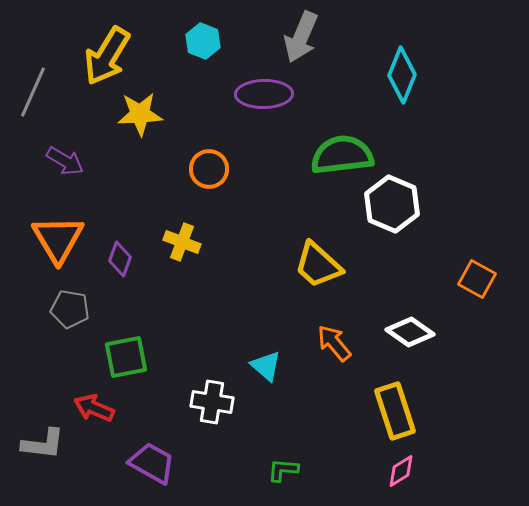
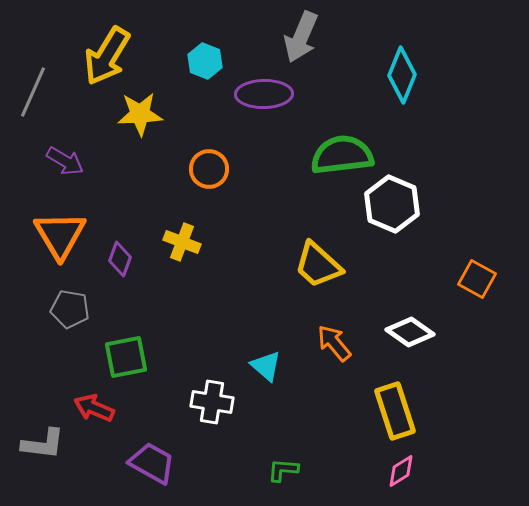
cyan hexagon: moved 2 px right, 20 px down
orange triangle: moved 2 px right, 4 px up
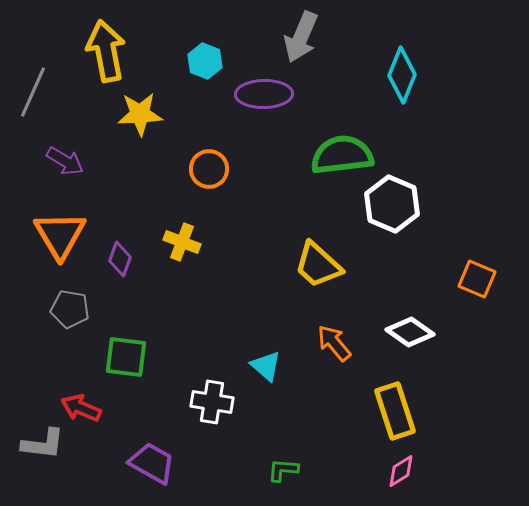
yellow arrow: moved 1 px left, 5 px up; rotated 138 degrees clockwise
orange square: rotated 6 degrees counterclockwise
green square: rotated 18 degrees clockwise
red arrow: moved 13 px left
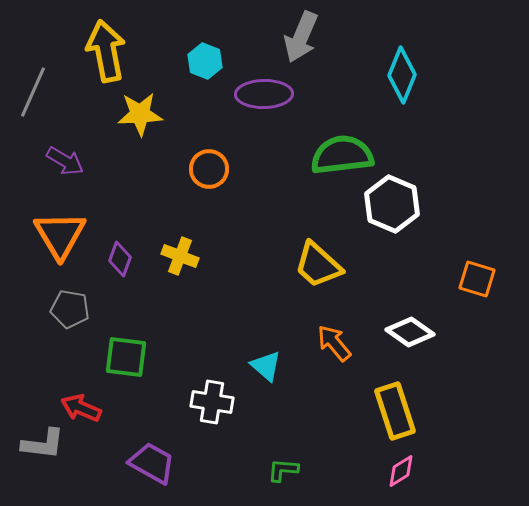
yellow cross: moved 2 px left, 14 px down
orange square: rotated 6 degrees counterclockwise
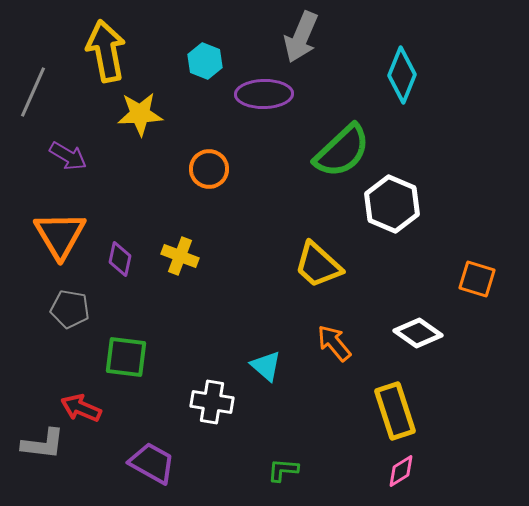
green semicircle: moved 4 px up; rotated 144 degrees clockwise
purple arrow: moved 3 px right, 5 px up
purple diamond: rotated 8 degrees counterclockwise
white diamond: moved 8 px right, 1 px down
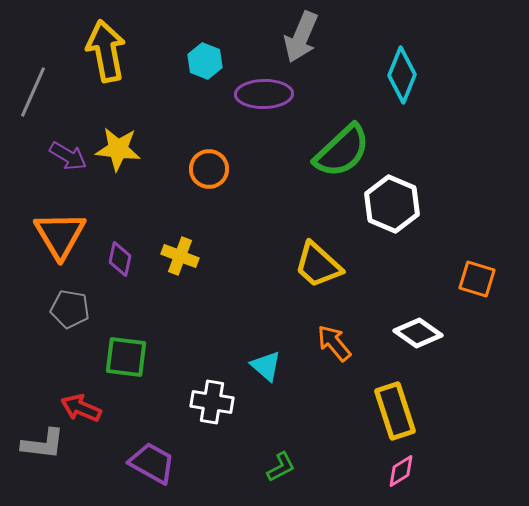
yellow star: moved 22 px left, 35 px down; rotated 9 degrees clockwise
green L-shape: moved 2 px left, 3 px up; rotated 148 degrees clockwise
